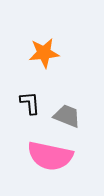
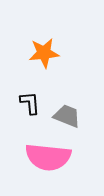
pink semicircle: moved 2 px left, 1 px down; rotated 6 degrees counterclockwise
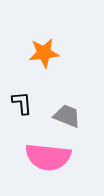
black L-shape: moved 8 px left
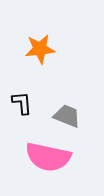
orange star: moved 4 px left, 4 px up
pink semicircle: rotated 6 degrees clockwise
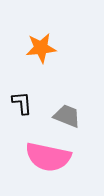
orange star: moved 1 px right, 1 px up
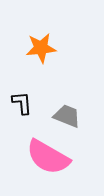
pink semicircle: rotated 18 degrees clockwise
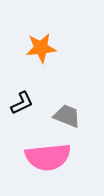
black L-shape: rotated 70 degrees clockwise
pink semicircle: rotated 36 degrees counterclockwise
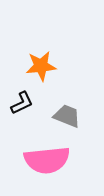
orange star: moved 18 px down
pink semicircle: moved 1 px left, 3 px down
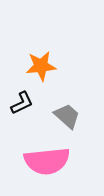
gray trapezoid: rotated 20 degrees clockwise
pink semicircle: moved 1 px down
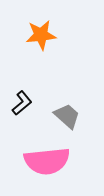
orange star: moved 31 px up
black L-shape: rotated 15 degrees counterclockwise
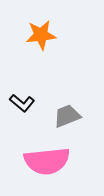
black L-shape: rotated 80 degrees clockwise
gray trapezoid: rotated 64 degrees counterclockwise
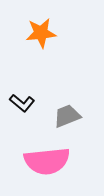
orange star: moved 2 px up
